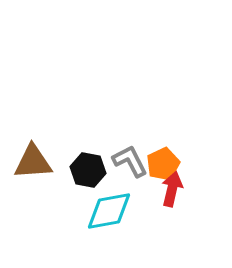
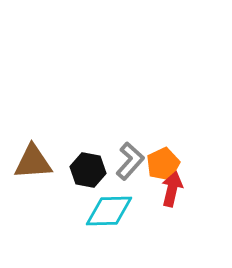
gray L-shape: rotated 69 degrees clockwise
cyan diamond: rotated 9 degrees clockwise
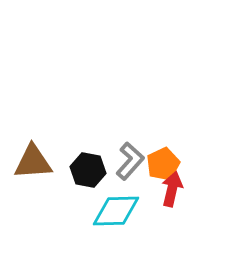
cyan diamond: moved 7 px right
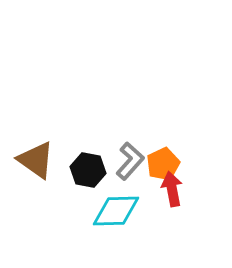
brown triangle: moved 3 px right, 2 px up; rotated 39 degrees clockwise
red arrow: rotated 24 degrees counterclockwise
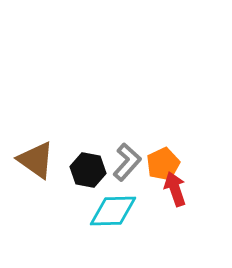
gray L-shape: moved 3 px left, 1 px down
red arrow: moved 3 px right; rotated 8 degrees counterclockwise
cyan diamond: moved 3 px left
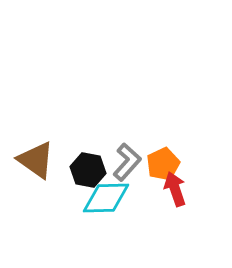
cyan diamond: moved 7 px left, 13 px up
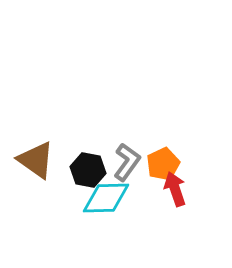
gray L-shape: rotated 6 degrees counterclockwise
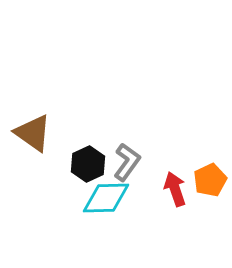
brown triangle: moved 3 px left, 27 px up
orange pentagon: moved 47 px right, 16 px down
black hexagon: moved 6 px up; rotated 24 degrees clockwise
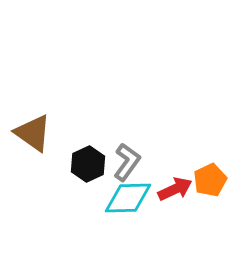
red arrow: rotated 84 degrees clockwise
cyan diamond: moved 22 px right
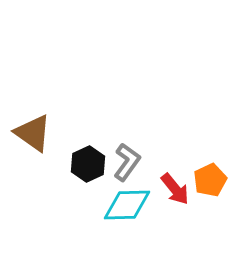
red arrow: rotated 76 degrees clockwise
cyan diamond: moved 1 px left, 7 px down
